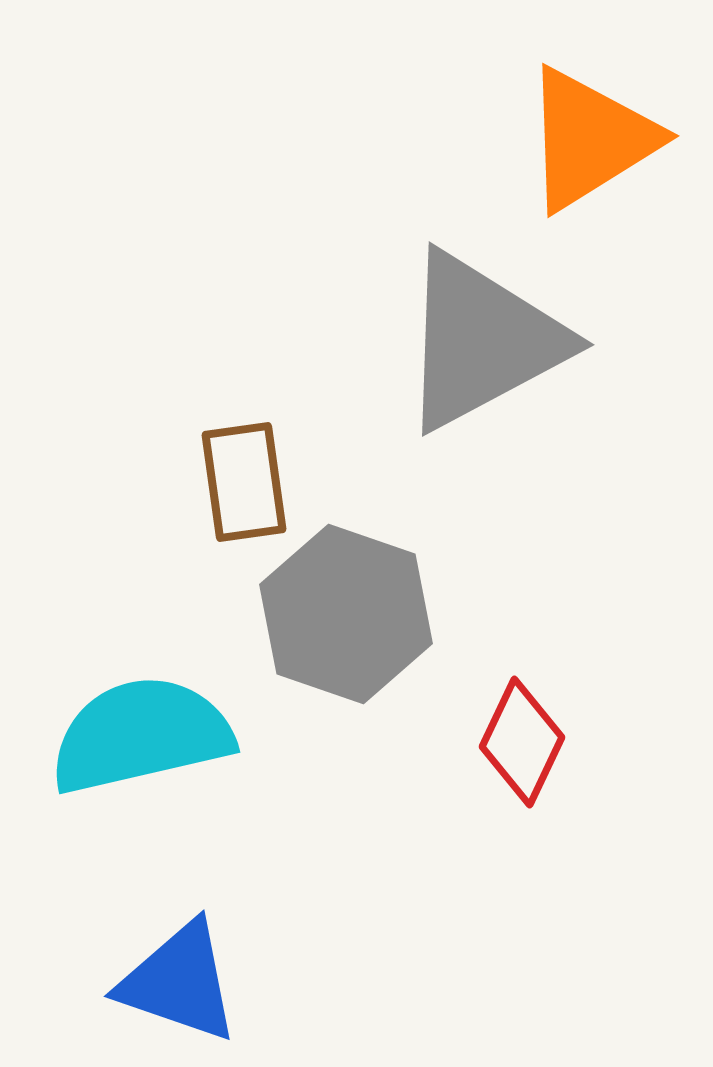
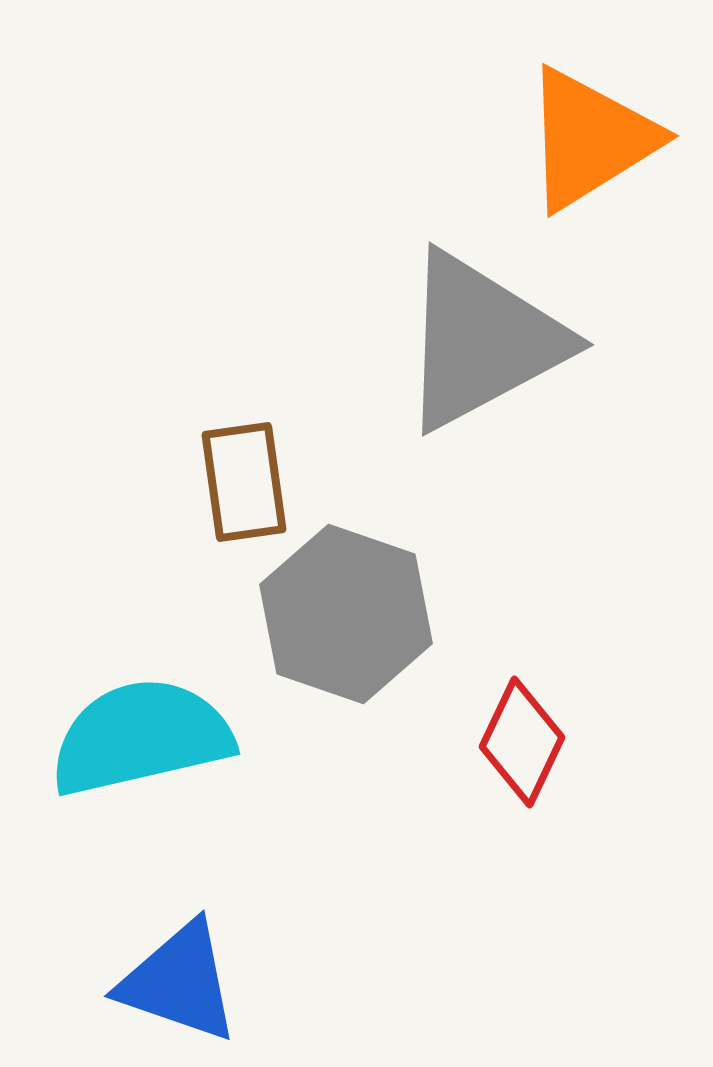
cyan semicircle: moved 2 px down
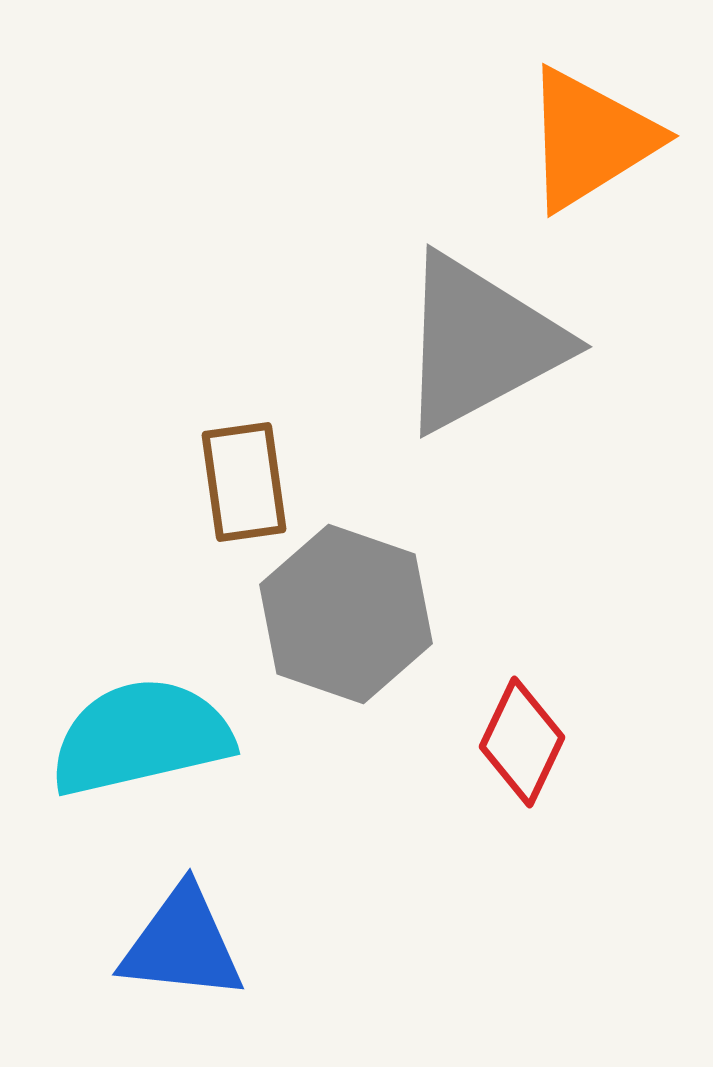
gray triangle: moved 2 px left, 2 px down
blue triangle: moved 3 px right, 38 px up; rotated 13 degrees counterclockwise
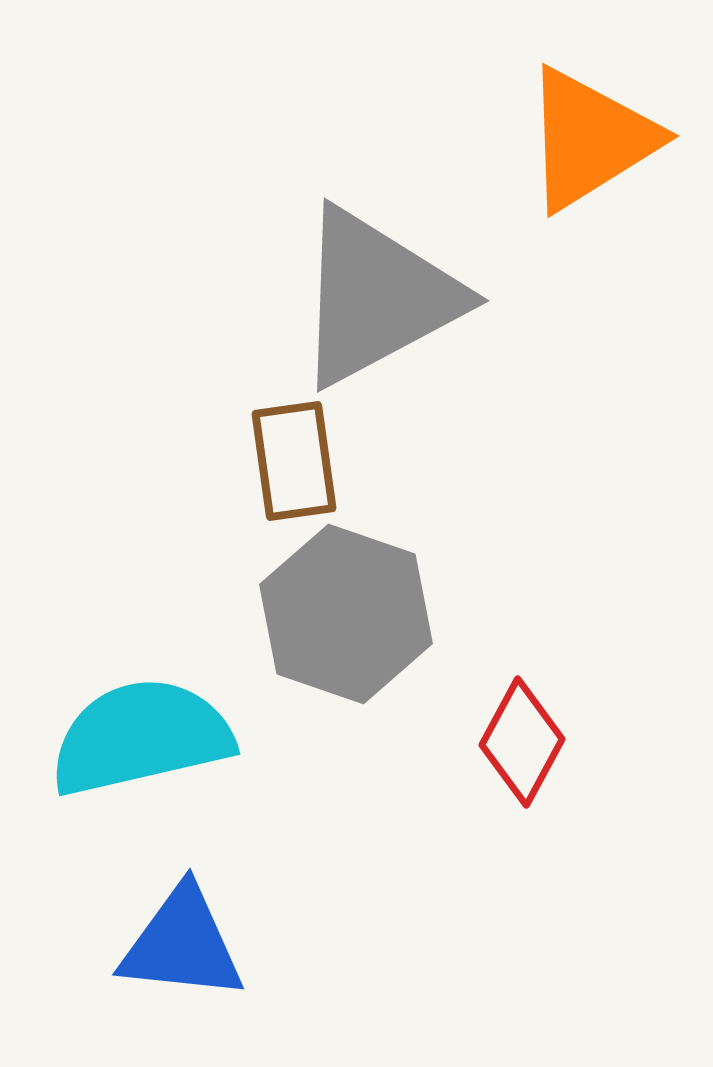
gray triangle: moved 103 px left, 46 px up
brown rectangle: moved 50 px right, 21 px up
red diamond: rotated 3 degrees clockwise
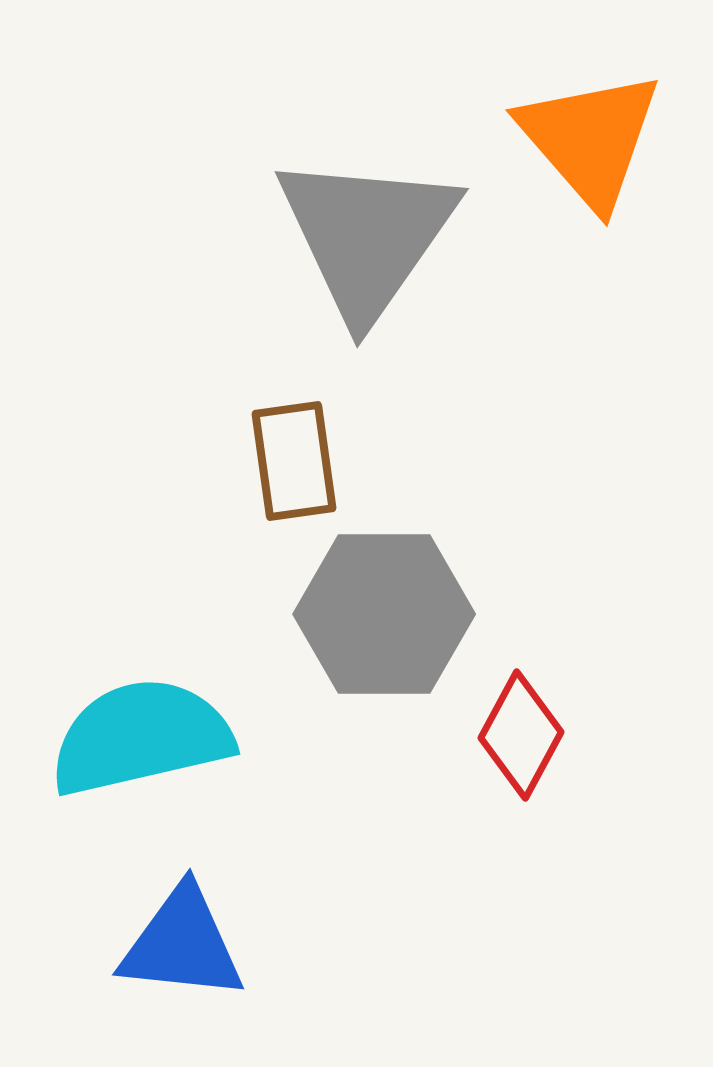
orange triangle: rotated 39 degrees counterclockwise
gray triangle: moved 10 px left, 61 px up; rotated 27 degrees counterclockwise
gray hexagon: moved 38 px right; rotated 19 degrees counterclockwise
red diamond: moved 1 px left, 7 px up
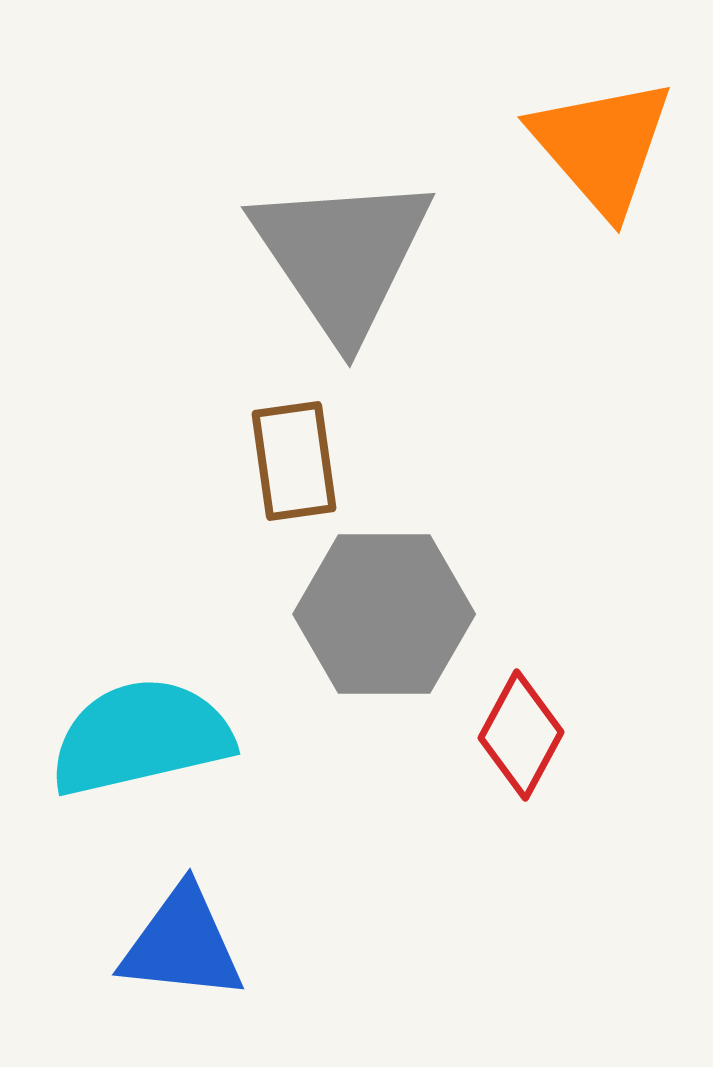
orange triangle: moved 12 px right, 7 px down
gray triangle: moved 25 px left, 20 px down; rotated 9 degrees counterclockwise
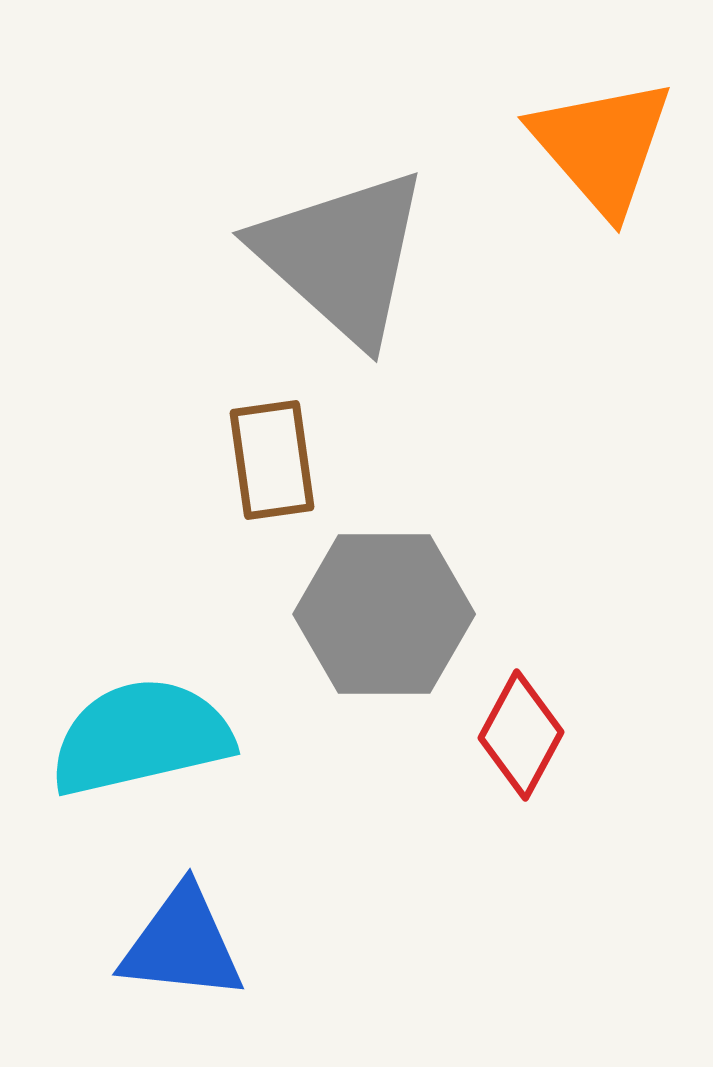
gray triangle: rotated 14 degrees counterclockwise
brown rectangle: moved 22 px left, 1 px up
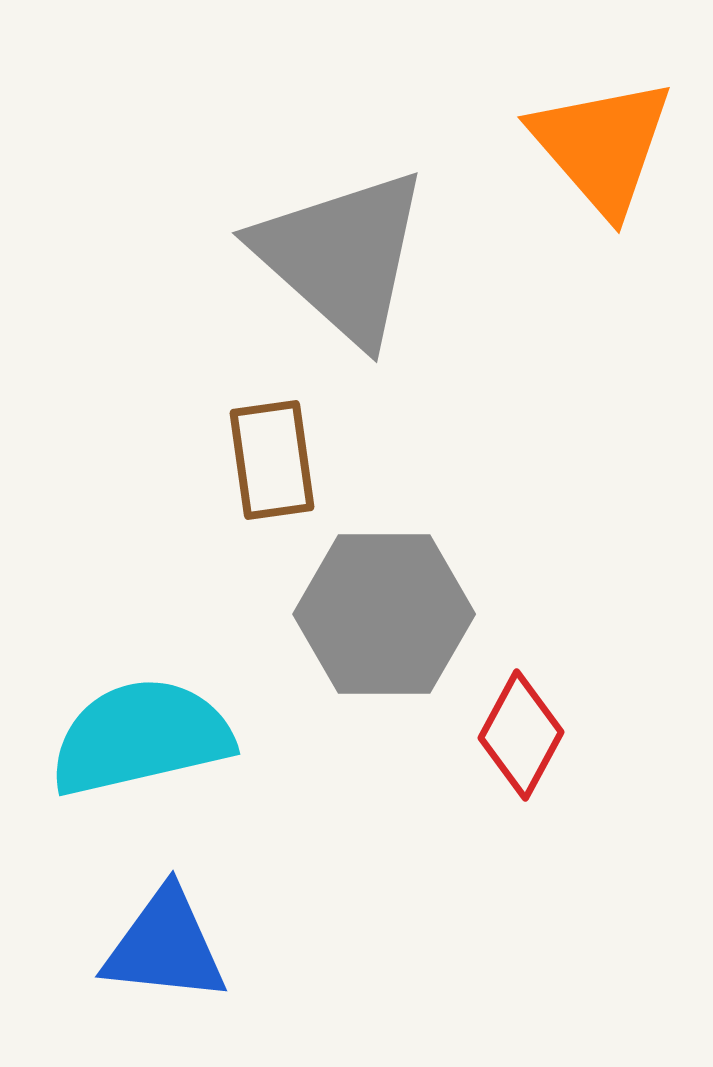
blue triangle: moved 17 px left, 2 px down
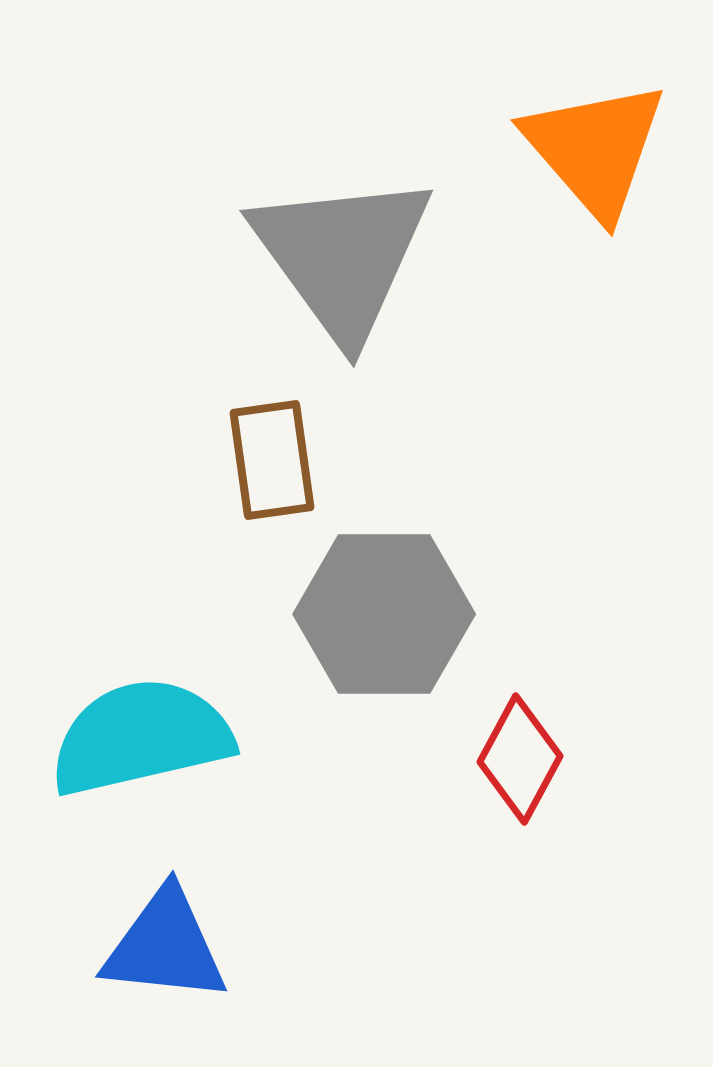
orange triangle: moved 7 px left, 3 px down
gray triangle: rotated 12 degrees clockwise
red diamond: moved 1 px left, 24 px down
